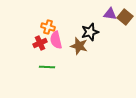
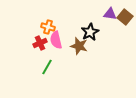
black star: rotated 12 degrees counterclockwise
green line: rotated 63 degrees counterclockwise
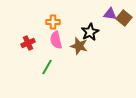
brown square: moved 1 px left, 1 px down
orange cross: moved 5 px right, 5 px up; rotated 16 degrees counterclockwise
red cross: moved 12 px left
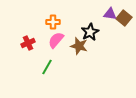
pink semicircle: rotated 54 degrees clockwise
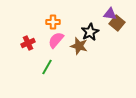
brown square: moved 7 px left, 5 px down
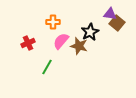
pink semicircle: moved 5 px right, 1 px down
